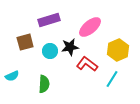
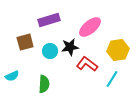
yellow hexagon: rotated 15 degrees clockwise
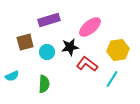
cyan circle: moved 3 px left, 1 px down
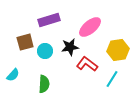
cyan circle: moved 2 px left, 1 px up
cyan semicircle: moved 1 px right, 1 px up; rotated 24 degrees counterclockwise
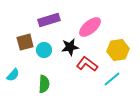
cyan circle: moved 1 px left, 1 px up
cyan line: rotated 18 degrees clockwise
